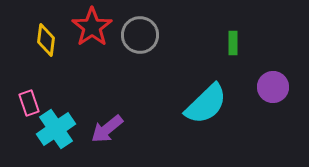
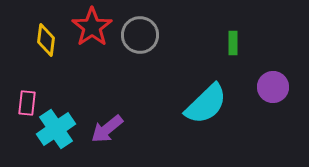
pink rectangle: moved 2 px left; rotated 25 degrees clockwise
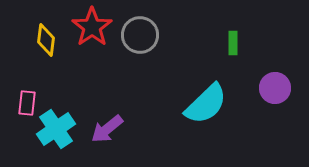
purple circle: moved 2 px right, 1 px down
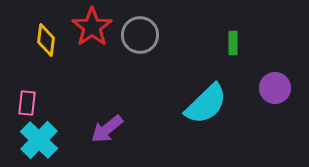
cyan cross: moved 17 px left, 11 px down; rotated 12 degrees counterclockwise
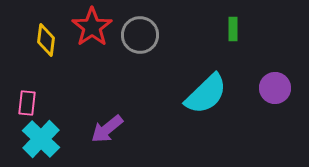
green rectangle: moved 14 px up
cyan semicircle: moved 10 px up
cyan cross: moved 2 px right, 1 px up
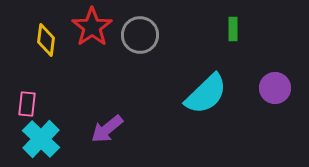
pink rectangle: moved 1 px down
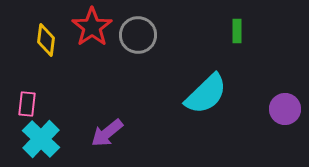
green rectangle: moved 4 px right, 2 px down
gray circle: moved 2 px left
purple circle: moved 10 px right, 21 px down
purple arrow: moved 4 px down
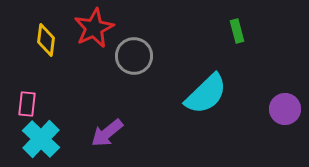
red star: moved 2 px right, 1 px down; rotated 9 degrees clockwise
green rectangle: rotated 15 degrees counterclockwise
gray circle: moved 4 px left, 21 px down
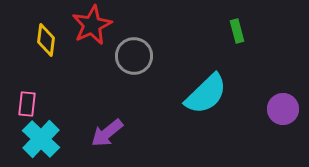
red star: moved 2 px left, 3 px up
purple circle: moved 2 px left
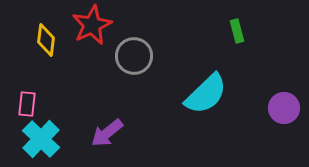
purple circle: moved 1 px right, 1 px up
